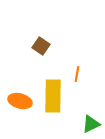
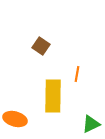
orange ellipse: moved 5 px left, 18 px down
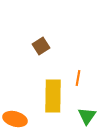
brown square: rotated 24 degrees clockwise
orange line: moved 1 px right, 4 px down
green triangle: moved 4 px left, 8 px up; rotated 30 degrees counterclockwise
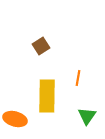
yellow rectangle: moved 6 px left
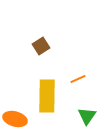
orange line: moved 1 px down; rotated 56 degrees clockwise
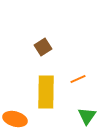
brown square: moved 2 px right, 1 px down
yellow rectangle: moved 1 px left, 4 px up
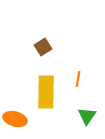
orange line: rotated 56 degrees counterclockwise
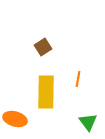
green triangle: moved 1 px right, 6 px down; rotated 12 degrees counterclockwise
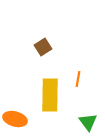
yellow rectangle: moved 4 px right, 3 px down
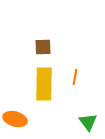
brown square: rotated 30 degrees clockwise
orange line: moved 3 px left, 2 px up
yellow rectangle: moved 6 px left, 11 px up
